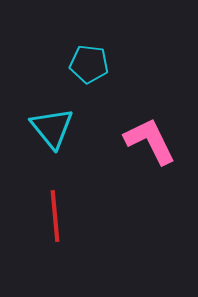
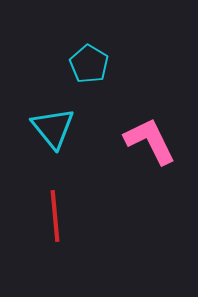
cyan pentagon: rotated 24 degrees clockwise
cyan triangle: moved 1 px right
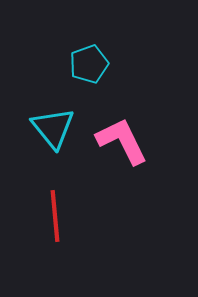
cyan pentagon: rotated 21 degrees clockwise
pink L-shape: moved 28 px left
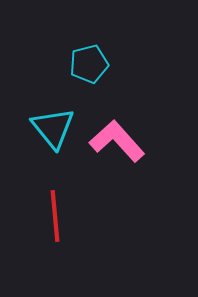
cyan pentagon: rotated 6 degrees clockwise
pink L-shape: moved 5 px left; rotated 16 degrees counterclockwise
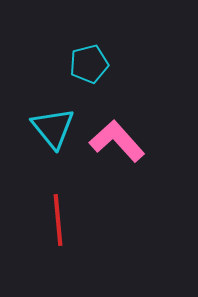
red line: moved 3 px right, 4 px down
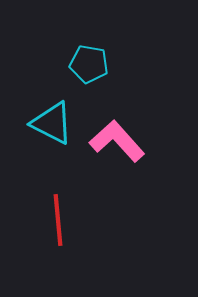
cyan pentagon: rotated 24 degrees clockwise
cyan triangle: moved 1 px left, 5 px up; rotated 24 degrees counterclockwise
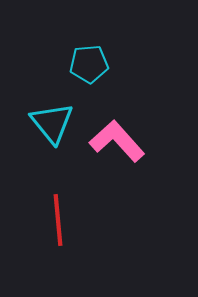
cyan pentagon: rotated 15 degrees counterclockwise
cyan triangle: rotated 24 degrees clockwise
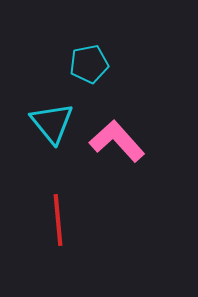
cyan pentagon: rotated 6 degrees counterclockwise
